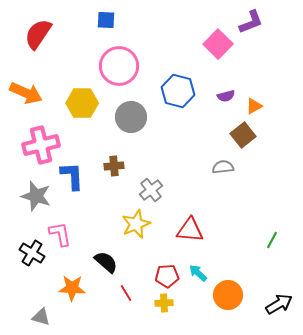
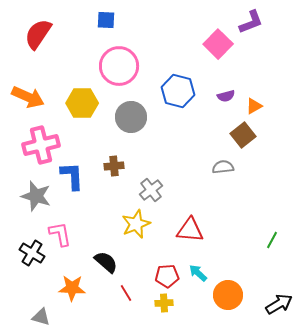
orange arrow: moved 2 px right, 4 px down
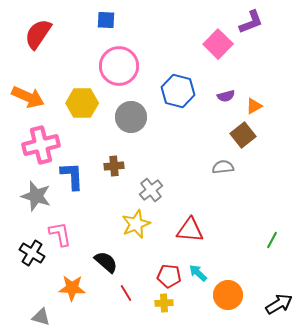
red pentagon: moved 2 px right; rotated 10 degrees clockwise
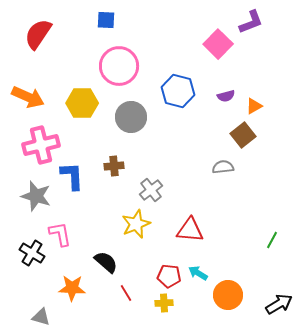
cyan arrow: rotated 12 degrees counterclockwise
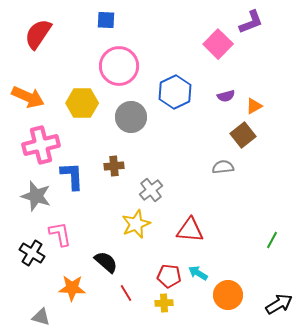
blue hexagon: moved 3 px left, 1 px down; rotated 20 degrees clockwise
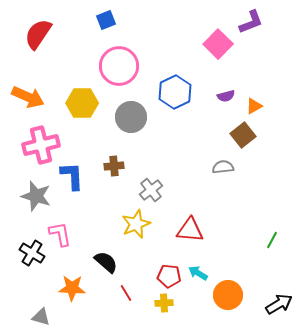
blue square: rotated 24 degrees counterclockwise
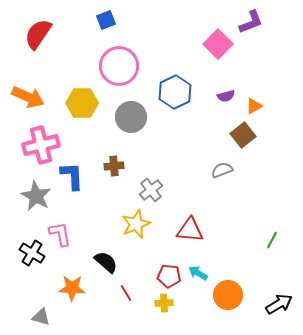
gray semicircle: moved 1 px left, 3 px down; rotated 15 degrees counterclockwise
gray star: rotated 12 degrees clockwise
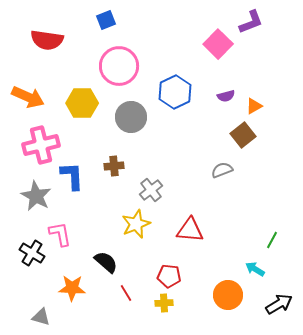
red semicircle: moved 9 px right, 6 px down; rotated 116 degrees counterclockwise
cyan arrow: moved 57 px right, 4 px up
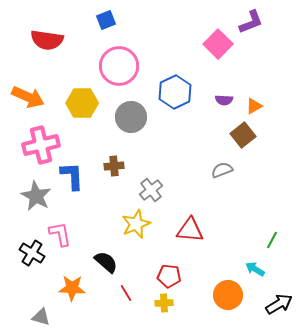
purple semicircle: moved 2 px left, 4 px down; rotated 18 degrees clockwise
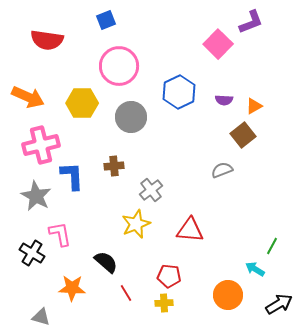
blue hexagon: moved 4 px right
green line: moved 6 px down
